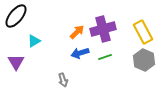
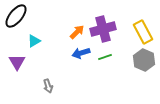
blue arrow: moved 1 px right
purple triangle: moved 1 px right
gray arrow: moved 15 px left, 6 px down
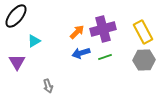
gray hexagon: rotated 25 degrees counterclockwise
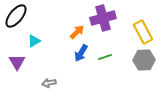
purple cross: moved 11 px up
blue arrow: rotated 42 degrees counterclockwise
gray arrow: moved 1 px right, 3 px up; rotated 96 degrees clockwise
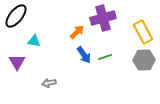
cyan triangle: rotated 40 degrees clockwise
blue arrow: moved 3 px right, 2 px down; rotated 66 degrees counterclockwise
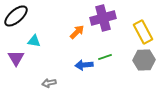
black ellipse: rotated 10 degrees clockwise
blue arrow: moved 10 px down; rotated 120 degrees clockwise
purple triangle: moved 1 px left, 4 px up
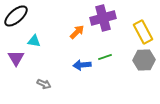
blue arrow: moved 2 px left
gray arrow: moved 5 px left, 1 px down; rotated 144 degrees counterclockwise
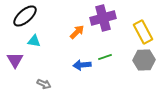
black ellipse: moved 9 px right
purple triangle: moved 1 px left, 2 px down
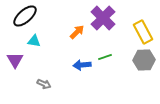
purple cross: rotated 30 degrees counterclockwise
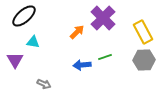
black ellipse: moved 1 px left
cyan triangle: moved 1 px left, 1 px down
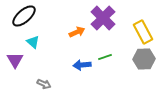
orange arrow: rotated 21 degrees clockwise
cyan triangle: rotated 32 degrees clockwise
gray hexagon: moved 1 px up
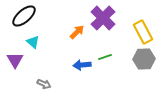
orange arrow: rotated 21 degrees counterclockwise
